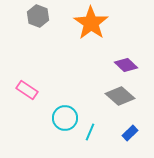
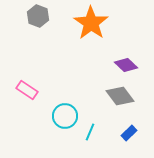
gray diamond: rotated 12 degrees clockwise
cyan circle: moved 2 px up
blue rectangle: moved 1 px left
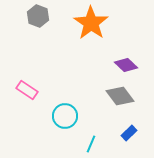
cyan line: moved 1 px right, 12 px down
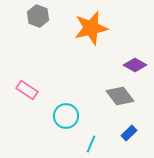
orange star: moved 5 px down; rotated 24 degrees clockwise
purple diamond: moved 9 px right; rotated 15 degrees counterclockwise
cyan circle: moved 1 px right
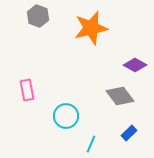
pink rectangle: rotated 45 degrees clockwise
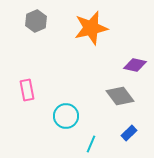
gray hexagon: moved 2 px left, 5 px down; rotated 15 degrees clockwise
purple diamond: rotated 15 degrees counterclockwise
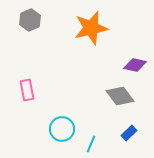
gray hexagon: moved 6 px left, 1 px up
cyan circle: moved 4 px left, 13 px down
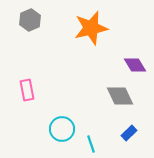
purple diamond: rotated 45 degrees clockwise
gray diamond: rotated 12 degrees clockwise
cyan line: rotated 42 degrees counterclockwise
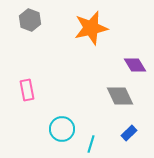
gray hexagon: rotated 15 degrees counterclockwise
cyan line: rotated 36 degrees clockwise
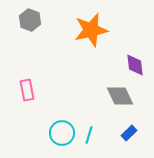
orange star: moved 2 px down
purple diamond: rotated 25 degrees clockwise
cyan circle: moved 4 px down
cyan line: moved 2 px left, 9 px up
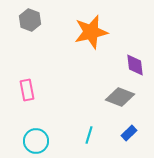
orange star: moved 2 px down
gray diamond: moved 1 px down; rotated 44 degrees counterclockwise
cyan circle: moved 26 px left, 8 px down
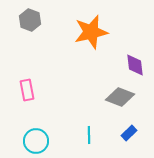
cyan line: rotated 18 degrees counterclockwise
